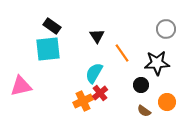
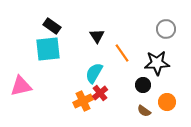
black circle: moved 2 px right
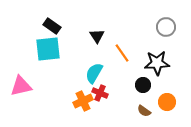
gray circle: moved 2 px up
red cross: rotated 28 degrees counterclockwise
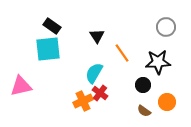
black star: moved 1 px right, 1 px up
red cross: rotated 14 degrees clockwise
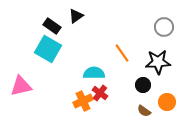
gray circle: moved 2 px left
black triangle: moved 21 px left, 20 px up; rotated 28 degrees clockwise
cyan square: rotated 36 degrees clockwise
cyan semicircle: rotated 60 degrees clockwise
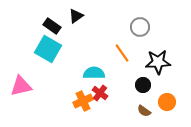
gray circle: moved 24 px left
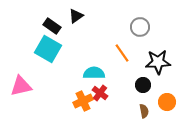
brown semicircle: rotated 136 degrees counterclockwise
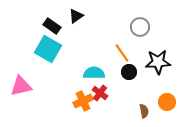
black circle: moved 14 px left, 13 px up
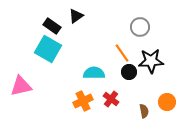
black star: moved 7 px left, 1 px up
red cross: moved 11 px right, 6 px down
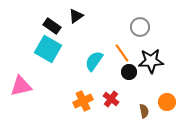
cyan semicircle: moved 12 px up; rotated 55 degrees counterclockwise
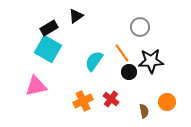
black rectangle: moved 3 px left, 2 px down; rotated 66 degrees counterclockwise
pink triangle: moved 15 px right
